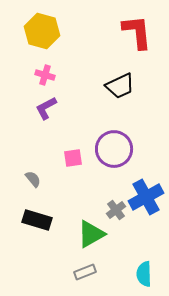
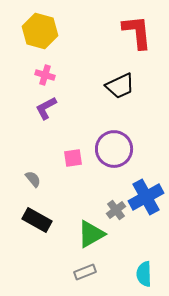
yellow hexagon: moved 2 px left
black rectangle: rotated 12 degrees clockwise
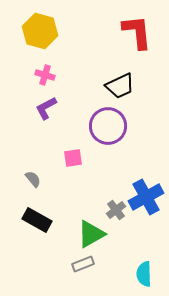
purple circle: moved 6 px left, 23 px up
gray rectangle: moved 2 px left, 8 px up
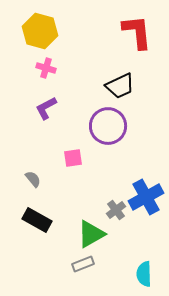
pink cross: moved 1 px right, 7 px up
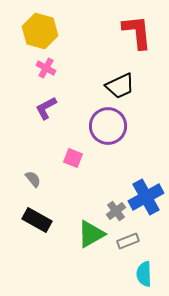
pink cross: rotated 12 degrees clockwise
pink square: rotated 30 degrees clockwise
gray cross: moved 1 px down
gray rectangle: moved 45 px right, 23 px up
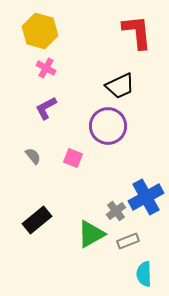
gray semicircle: moved 23 px up
black rectangle: rotated 68 degrees counterclockwise
